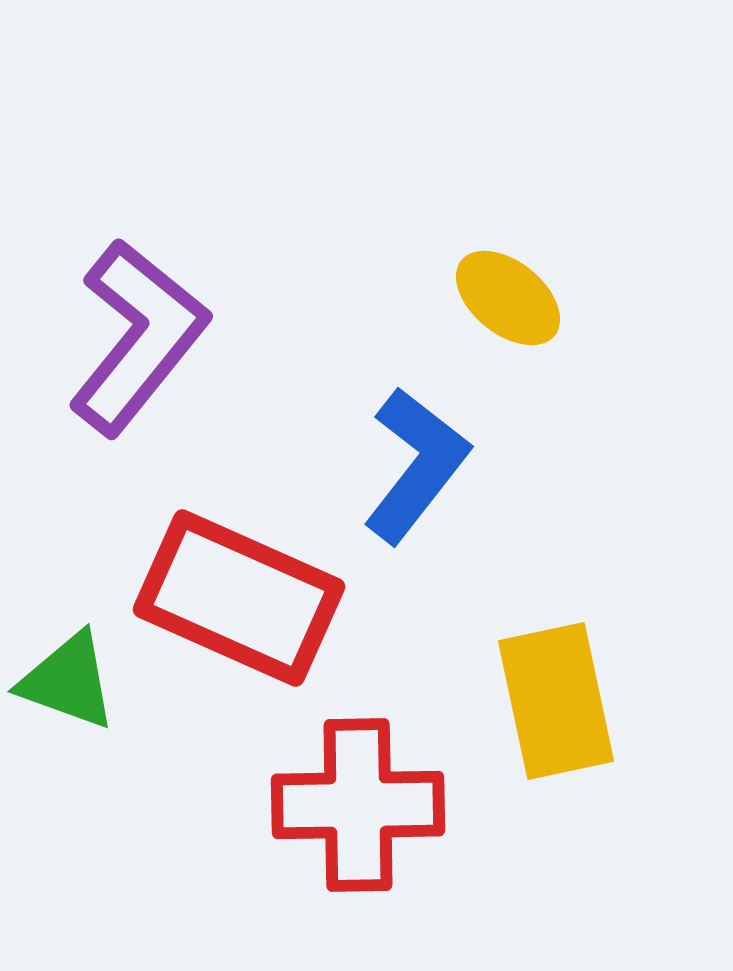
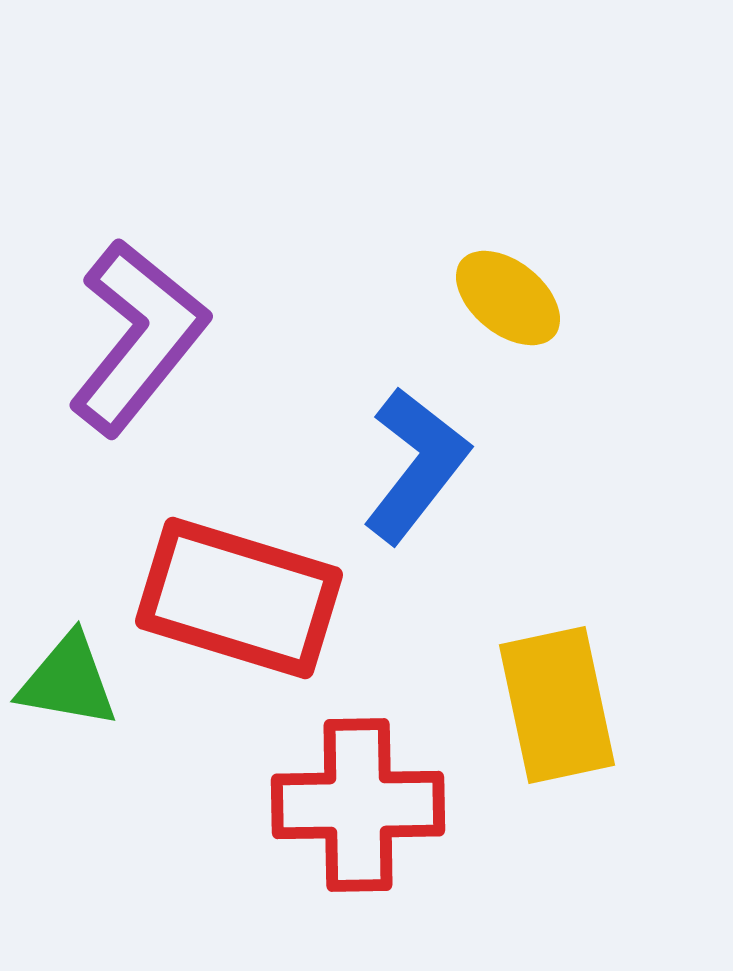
red rectangle: rotated 7 degrees counterclockwise
green triangle: rotated 10 degrees counterclockwise
yellow rectangle: moved 1 px right, 4 px down
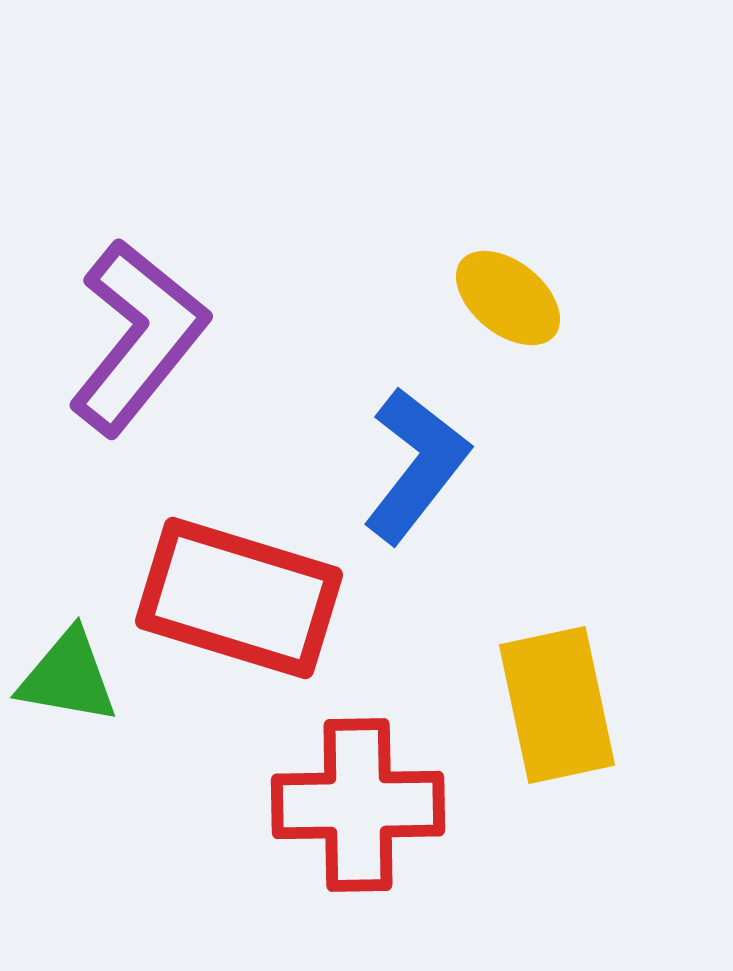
green triangle: moved 4 px up
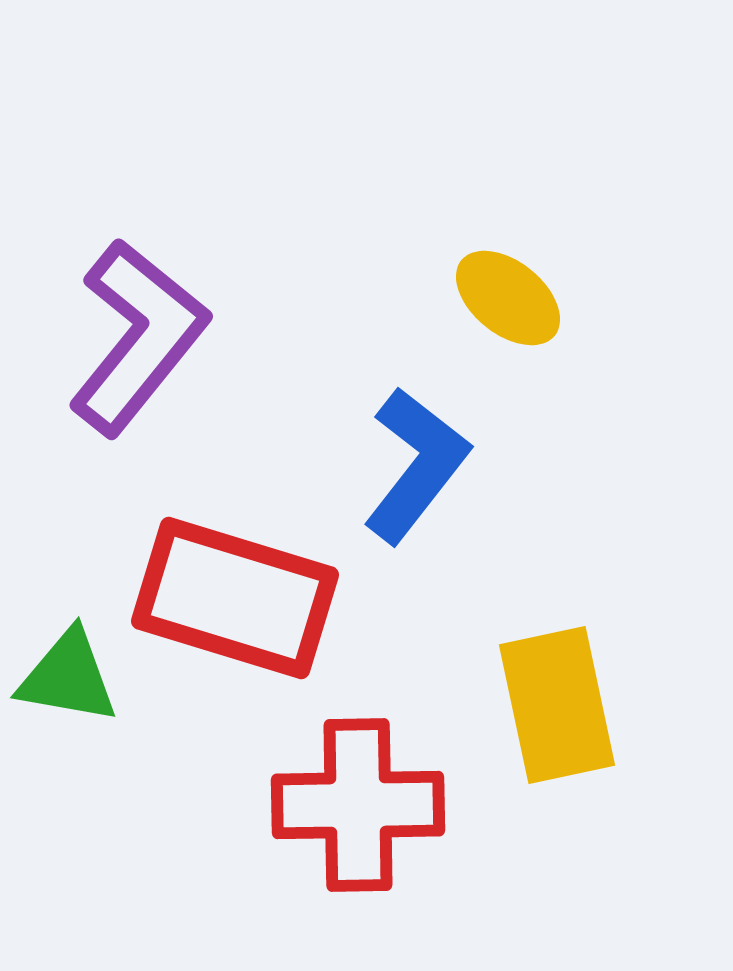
red rectangle: moved 4 px left
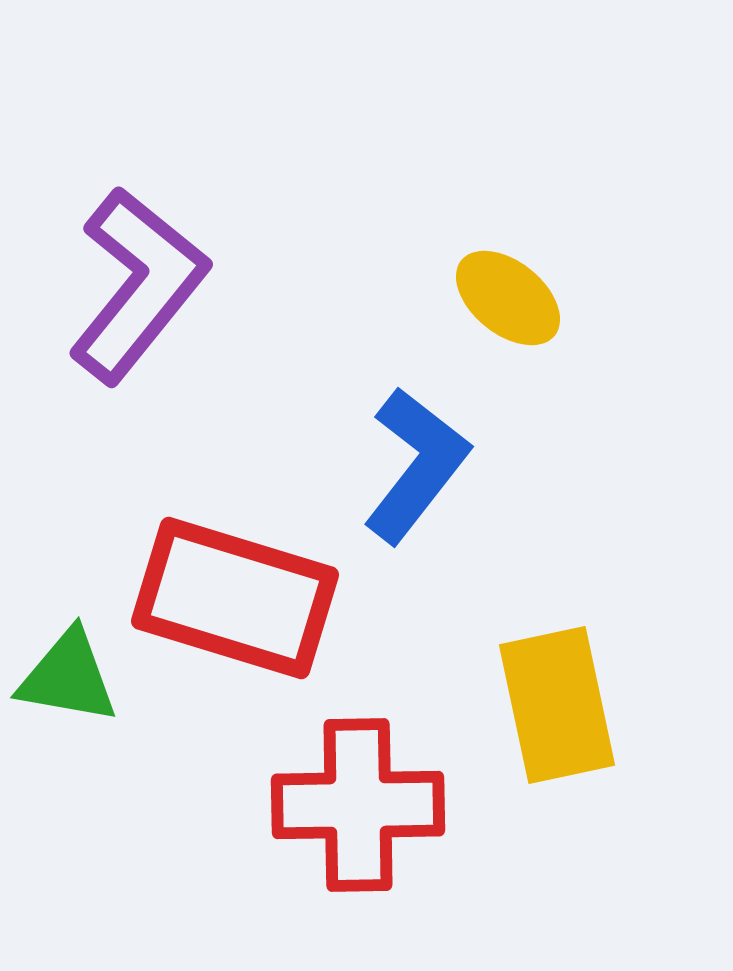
purple L-shape: moved 52 px up
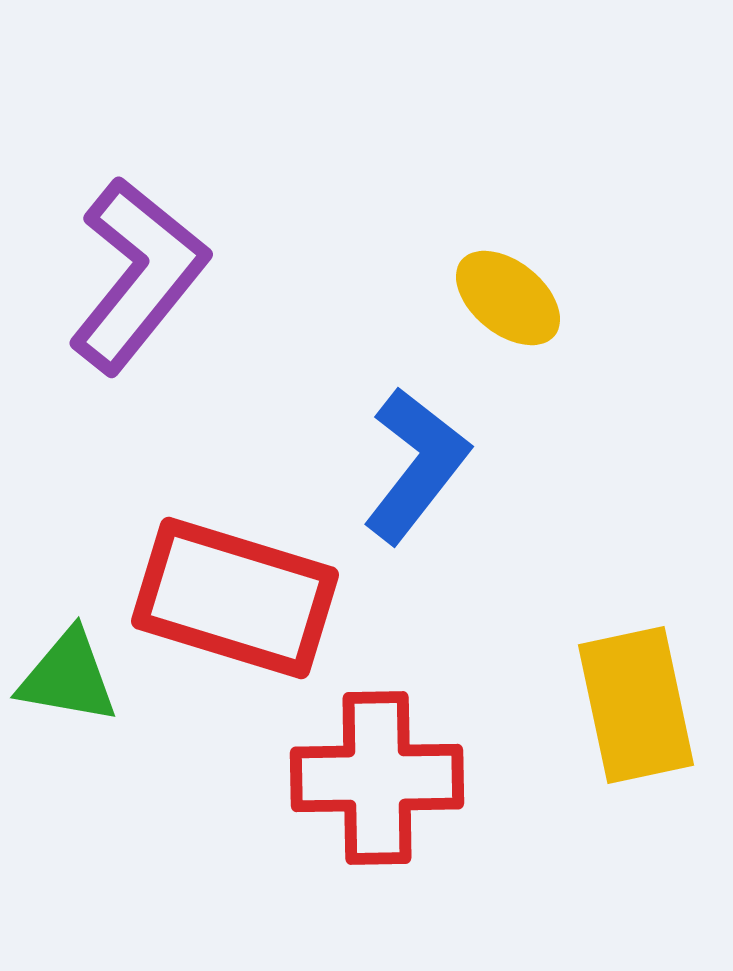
purple L-shape: moved 10 px up
yellow rectangle: moved 79 px right
red cross: moved 19 px right, 27 px up
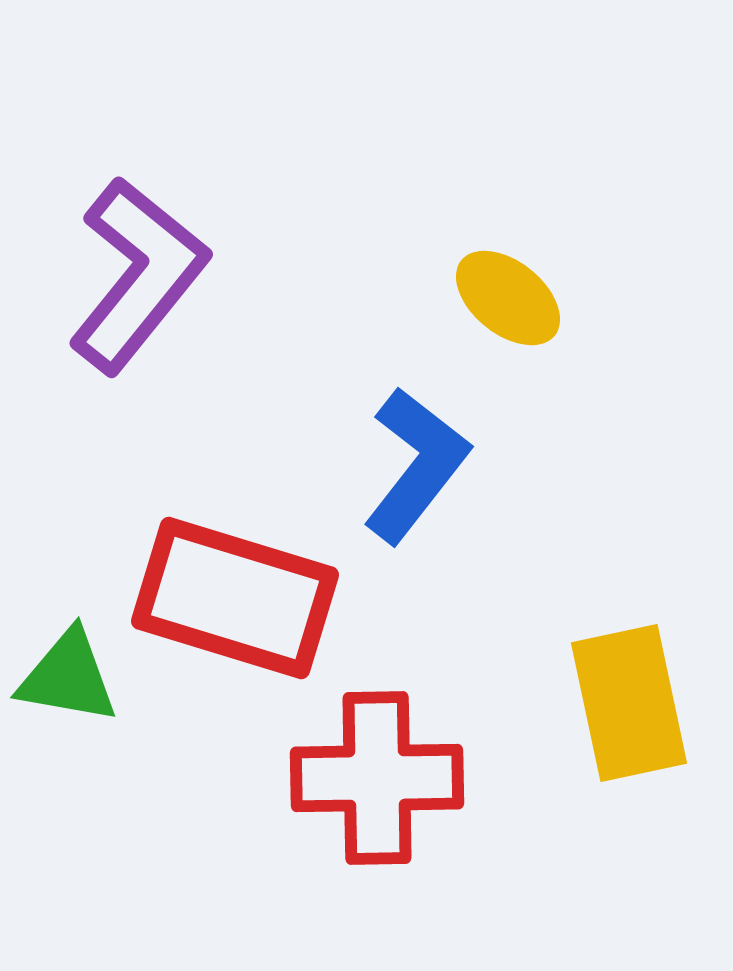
yellow rectangle: moved 7 px left, 2 px up
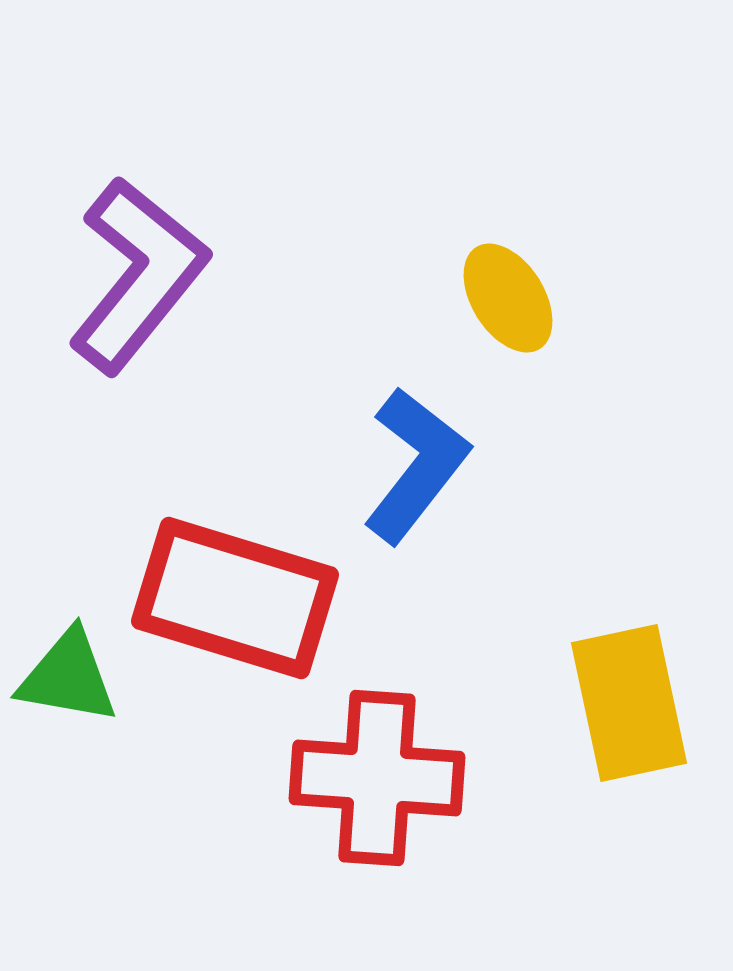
yellow ellipse: rotated 19 degrees clockwise
red cross: rotated 5 degrees clockwise
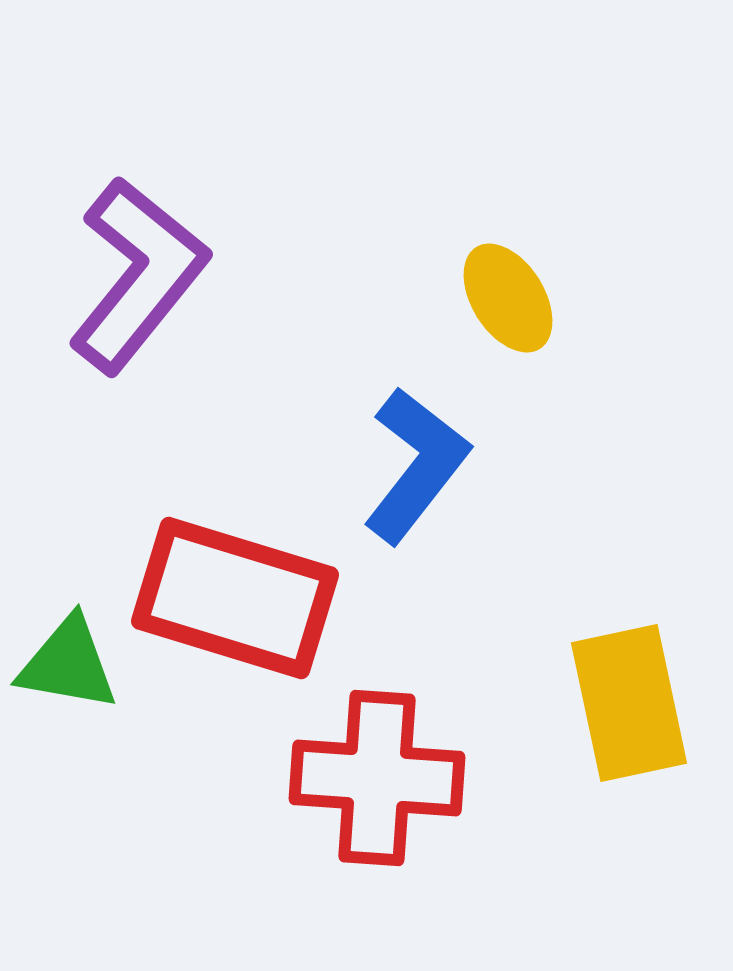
green triangle: moved 13 px up
